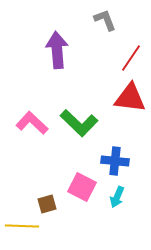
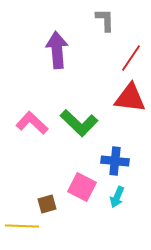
gray L-shape: rotated 20 degrees clockwise
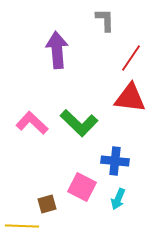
cyan arrow: moved 1 px right, 2 px down
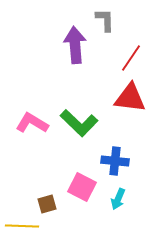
purple arrow: moved 18 px right, 5 px up
pink L-shape: rotated 12 degrees counterclockwise
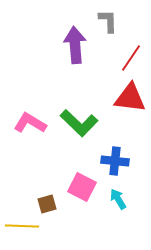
gray L-shape: moved 3 px right, 1 px down
pink L-shape: moved 2 px left
cyan arrow: rotated 125 degrees clockwise
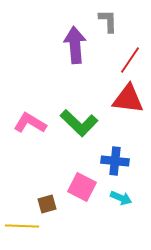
red line: moved 1 px left, 2 px down
red triangle: moved 2 px left, 1 px down
cyan arrow: moved 3 px right, 1 px up; rotated 145 degrees clockwise
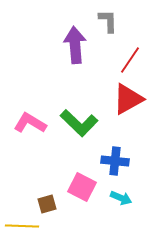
red triangle: rotated 36 degrees counterclockwise
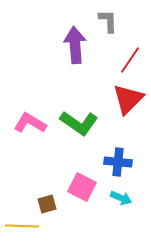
red triangle: rotated 16 degrees counterclockwise
green L-shape: rotated 9 degrees counterclockwise
blue cross: moved 3 px right, 1 px down
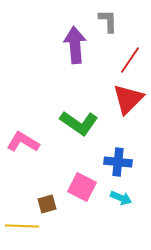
pink L-shape: moved 7 px left, 19 px down
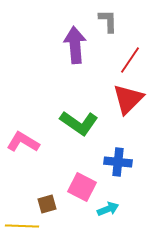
cyan arrow: moved 13 px left, 11 px down; rotated 45 degrees counterclockwise
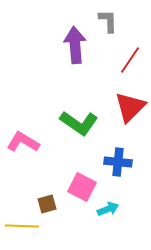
red triangle: moved 2 px right, 8 px down
